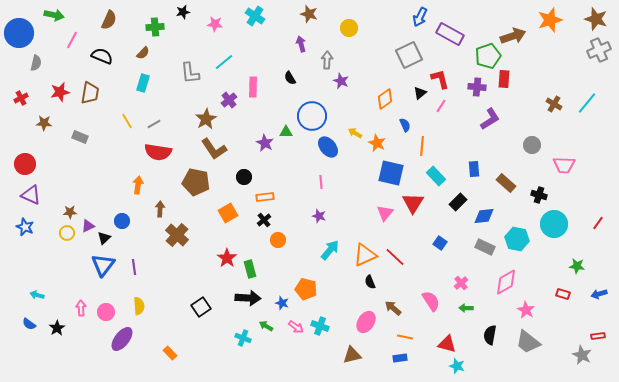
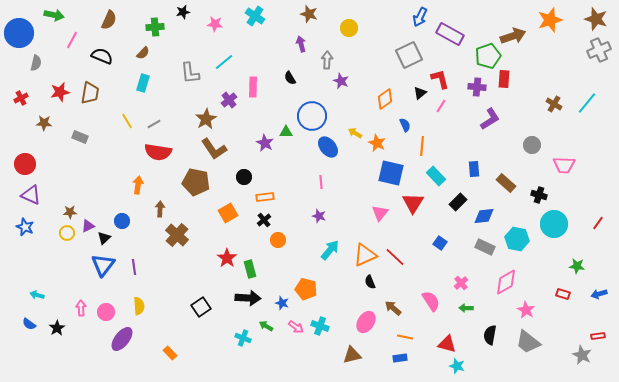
pink triangle at (385, 213): moved 5 px left
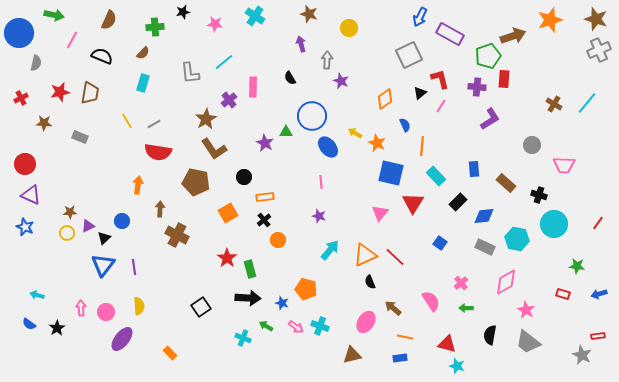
brown cross at (177, 235): rotated 15 degrees counterclockwise
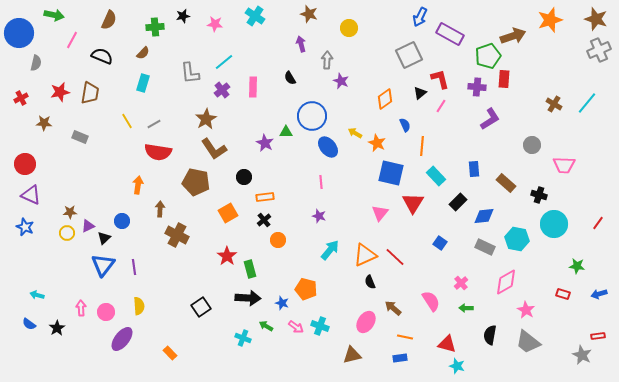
black star at (183, 12): moved 4 px down
purple cross at (229, 100): moved 7 px left, 10 px up
red star at (227, 258): moved 2 px up
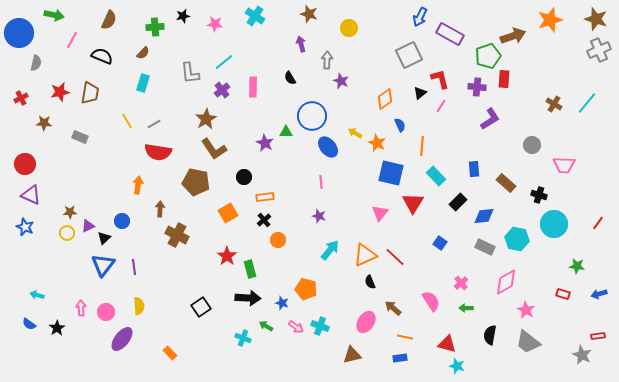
blue semicircle at (405, 125): moved 5 px left
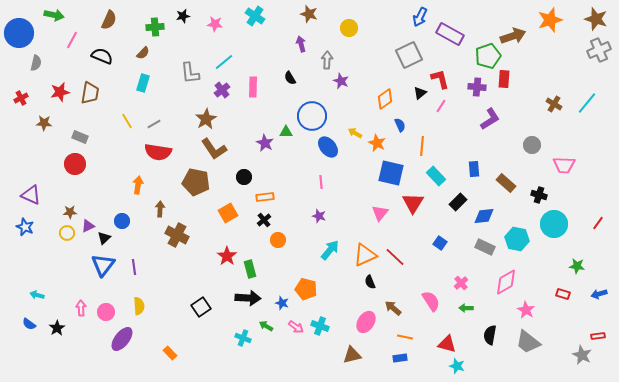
red circle at (25, 164): moved 50 px right
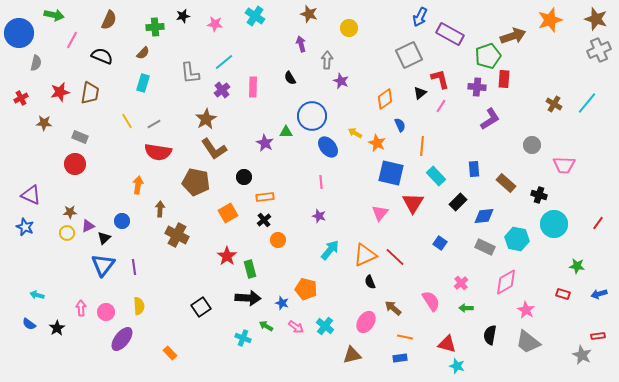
cyan cross at (320, 326): moved 5 px right; rotated 18 degrees clockwise
